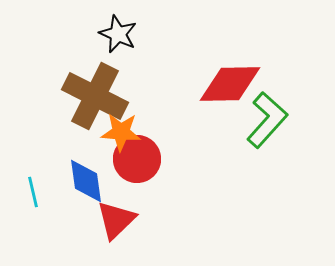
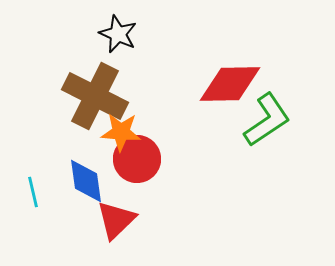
green L-shape: rotated 14 degrees clockwise
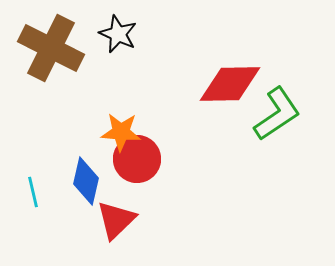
brown cross: moved 44 px left, 48 px up
green L-shape: moved 10 px right, 6 px up
blue diamond: rotated 21 degrees clockwise
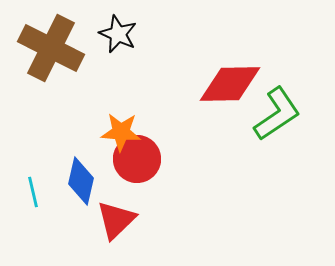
blue diamond: moved 5 px left
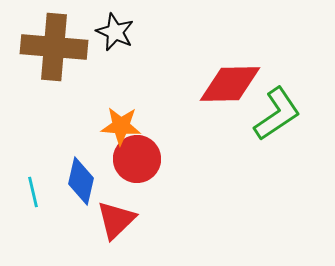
black star: moved 3 px left, 2 px up
brown cross: moved 3 px right, 1 px up; rotated 22 degrees counterclockwise
orange star: moved 6 px up
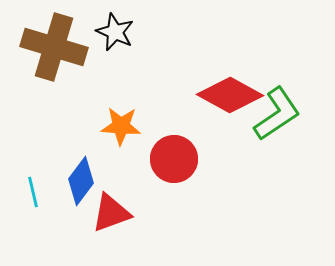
brown cross: rotated 12 degrees clockwise
red diamond: moved 11 px down; rotated 30 degrees clockwise
red circle: moved 37 px right
blue diamond: rotated 24 degrees clockwise
red triangle: moved 5 px left, 7 px up; rotated 24 degrees clockwise
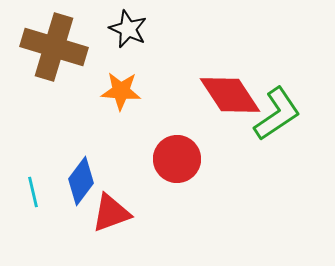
black star: moved 13 px right, 3 px up
red diamond: rotated 28 degrees clockwise
orange star: moved 35 px up
red circle: moved 3 px right
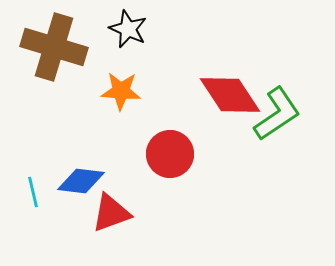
red circle: moved 7 px left, 5 px up
blue diamond: rotated 60 degrees clockwise
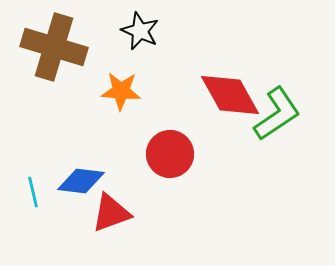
black star: moved 12 px right, 2 px down
red diamond: rotated 4 degrees clockwise
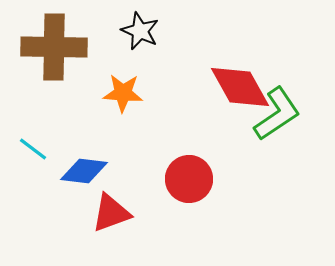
brown cross: rotated 16 degrees counterclockwise
orange star: moved 2 px right, 2 px down
red diamond: moved 10 px right, 8 px up
red circle: moved 19 px right, 25 px down
blue diamond: moved 3 px right, 10 px up
cyan line: moved 43 px up; rotated 40 degrees counterclockwise
